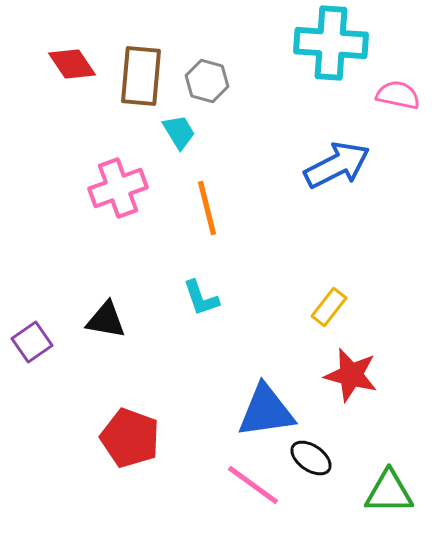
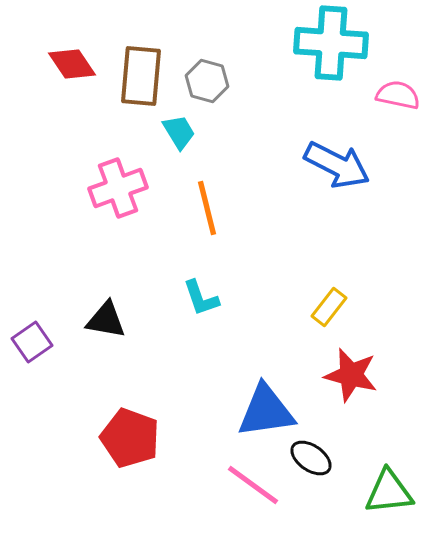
blue arrow: rotated 54 degrees clockwise
green triangle: rotated 6 degrees counterclockwise
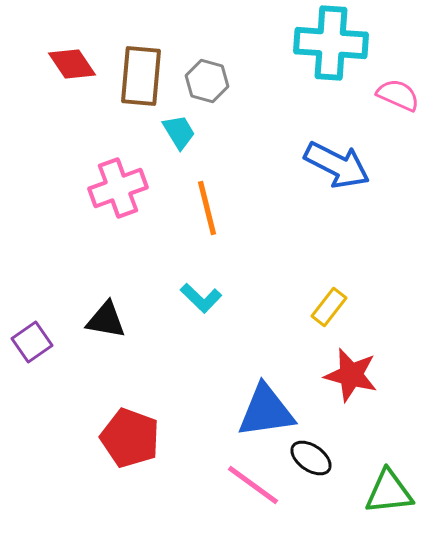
pink semicircle: rotated 12 degrees clockwise
cyan L-shape: rotated 27 degrees counterclockwise
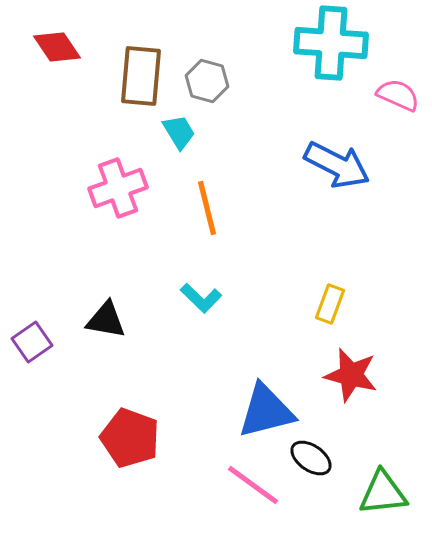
red diamond: moved 15 px left, 17 px up
yellow rectangle: moved 1 px right, 3 px up; rotated 18 degrees counterclockwise
blue triangle: rotated 6 degrees counterclockwise
green triangle: moved 6 px left, 1 px down
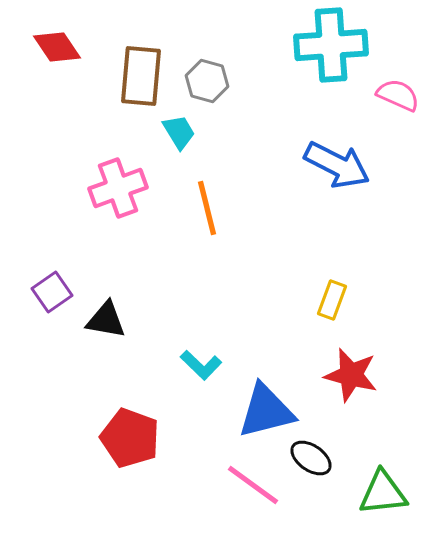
cyan cross: moved 2 px down; rotated 8 degrees counterclockwise
cyan L-shape: moved 67 px down
yellow rectangle: moved 2 px right, 4 px up
purple square: moved 20 px right, 50 px up
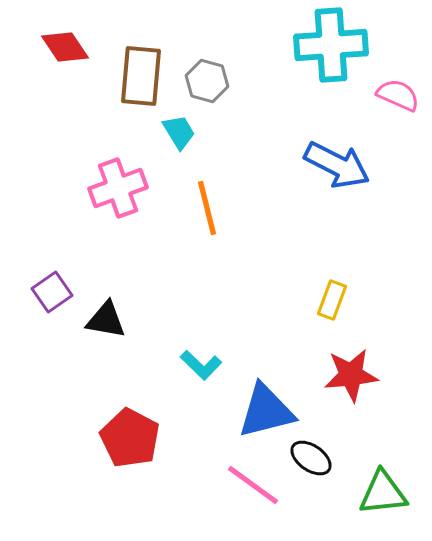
red diamond: moved 8 px right
red star: rotated 20 degrees counterclockwise
red pentagon: rotated 8 degrees clockwise
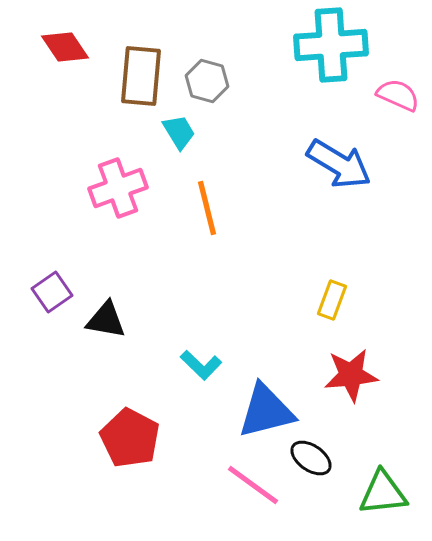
blue arrow: moved 2 px right, 1 px up; rotated 4 degrees clockwise
